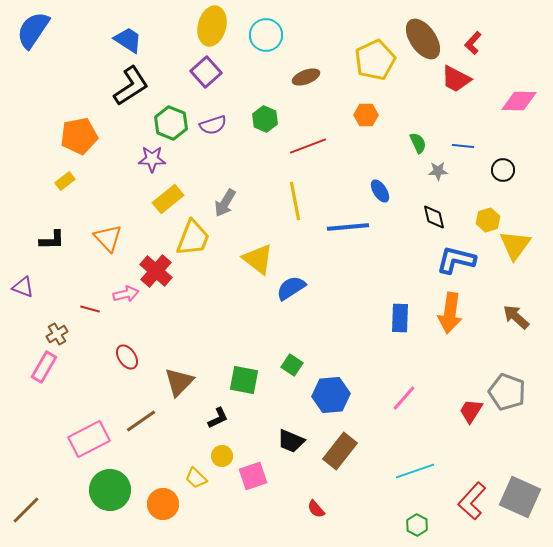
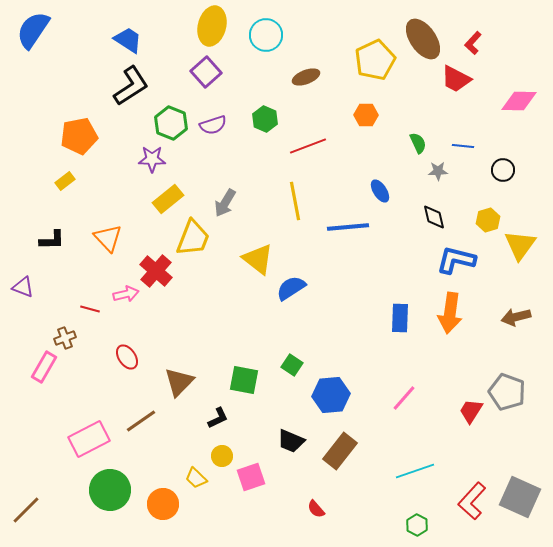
yellow triangle at (515, 245): moved 5 px right
brown arrow at (516, 317): rotated 56 degrees counterclockwise
brown cross at (57, 334): moved 8 px right, 4 px down; rotated 10 degrees clockwise
pink square at (253, 476): moved 2 px left, 1 px down
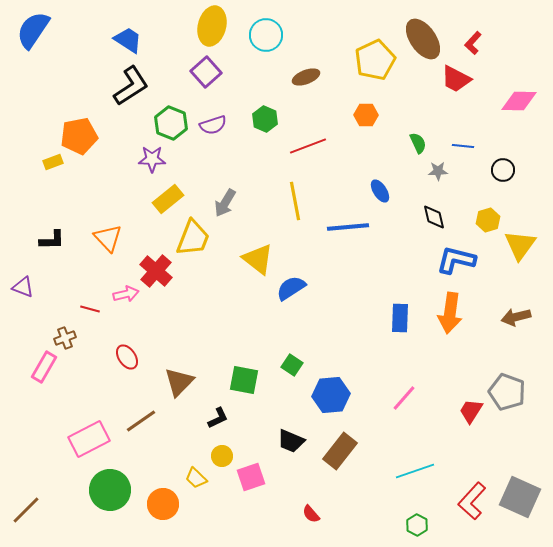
yellow rectangle at (65, 181): moved 12 px left, 19 px up; rotated 18 degrees clockwise
red semicircle at (316, 509): moved 5 px left, 5 px down
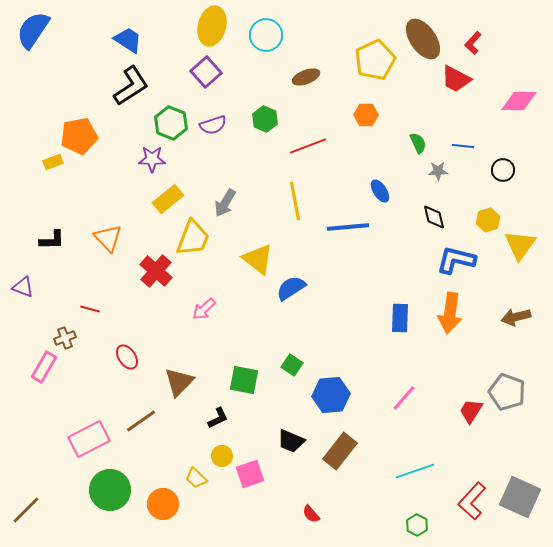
pink arrow at (126, 294): moved 78 px right, 15 px down; rotated 150 degrees clockwise
pink square at (251, 477): moved 1 px left, 3 px up
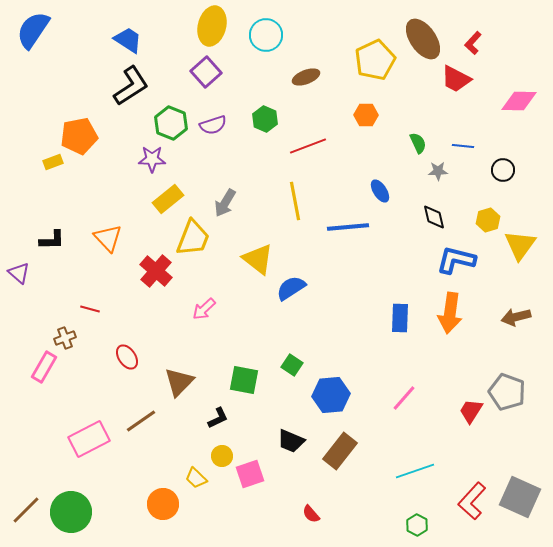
purple triangle at (23, 287): moved 4 px left, 14 px up; rotated 20 degrees clockwise
green circle at (110, 490): moved 39 px left, 22 px down
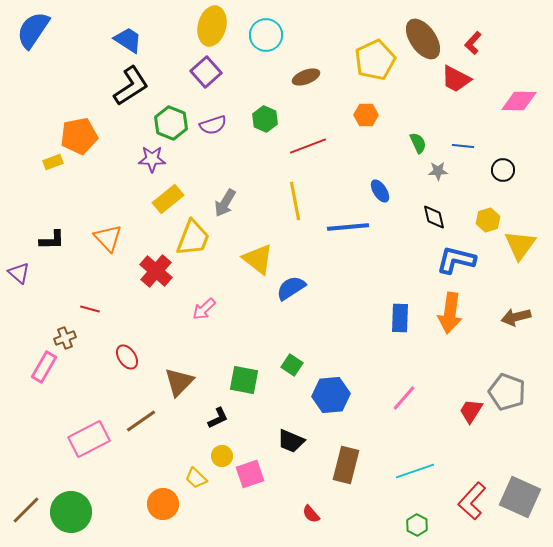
brown rectangle at (340, 451): moved 6 px right, 14 px down; rotated 24 degrees counterclockwise
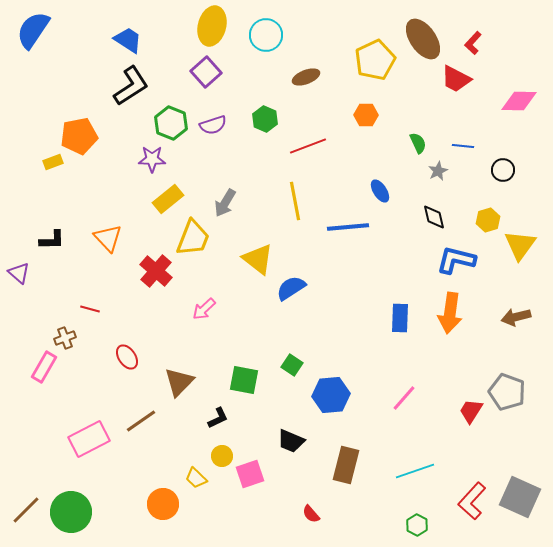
gray star at (438, 171): rotated 24 degrees counterclockwise
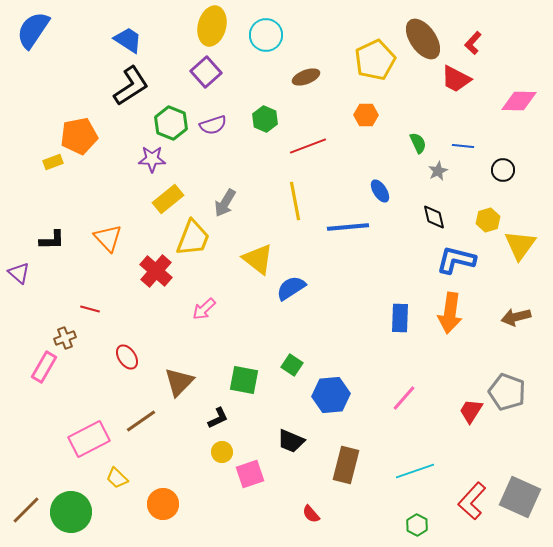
yellow circle at (222, 456): moved 4 px up
yellow trapezoid at (196, 478): moved 79 px left
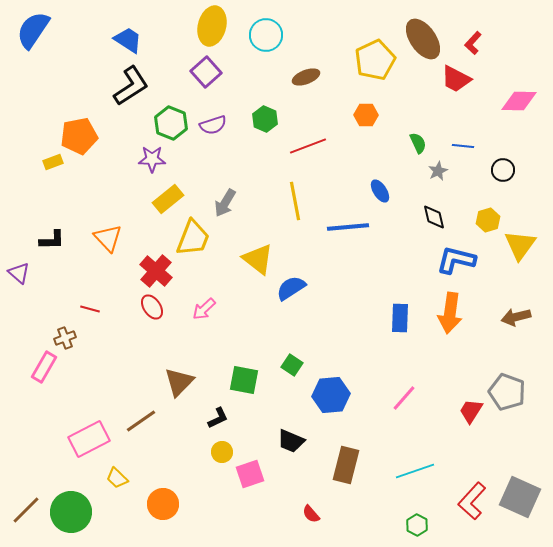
red ellipse at (127, 357): moved 25 px right, 50 px up
